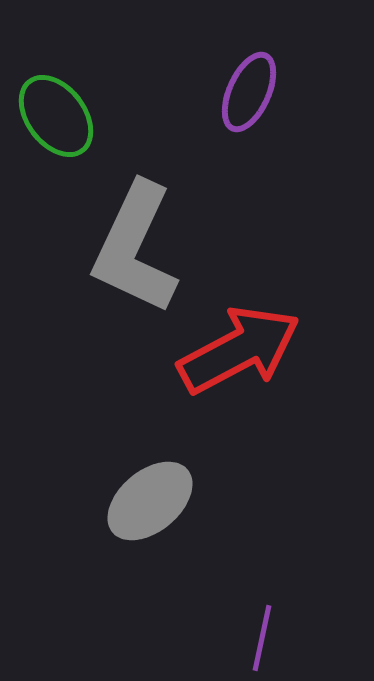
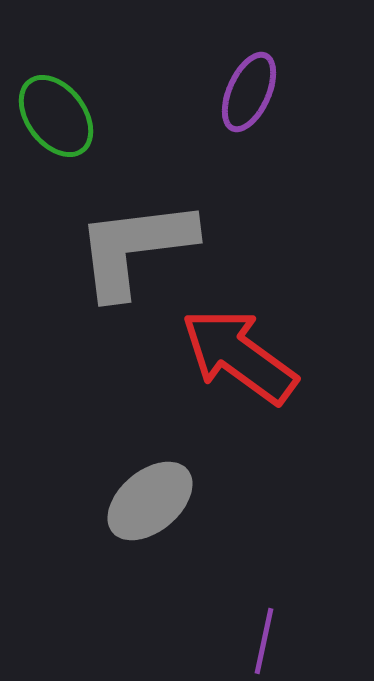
gray L-shape: rotated 58 degrees clockwise
red arrow: moved 6 px down; rotated 116 degrees counterclockwise
purple line: moved 2 px right, 3 px down
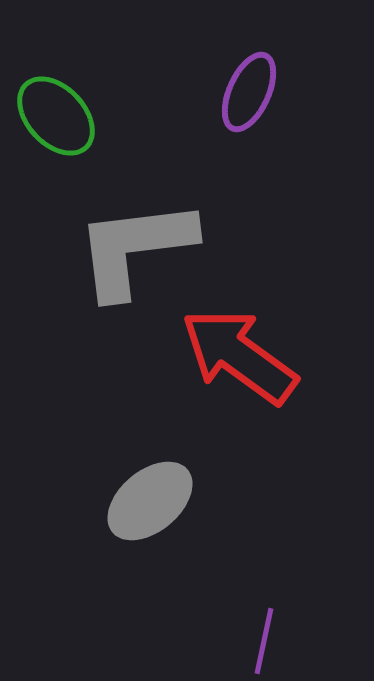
green ellipse: rotated 6 degrees counterclockwise
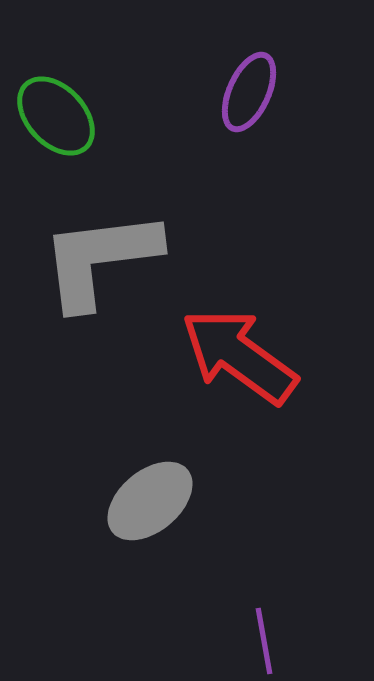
gray L-shape: moved 35 px left, 11 px down
purple line: rotated 22 degrees counterclockwise
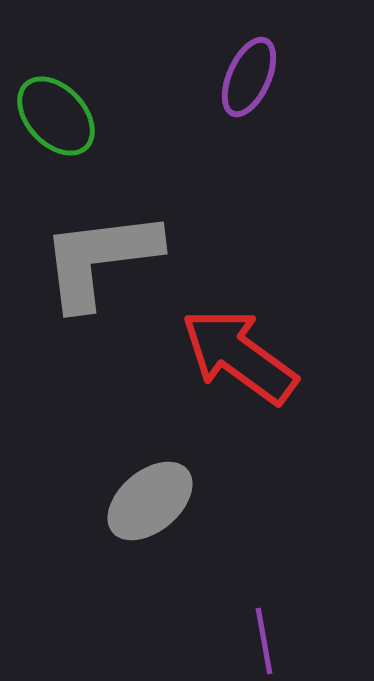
purple ellipse: moved 15 px up
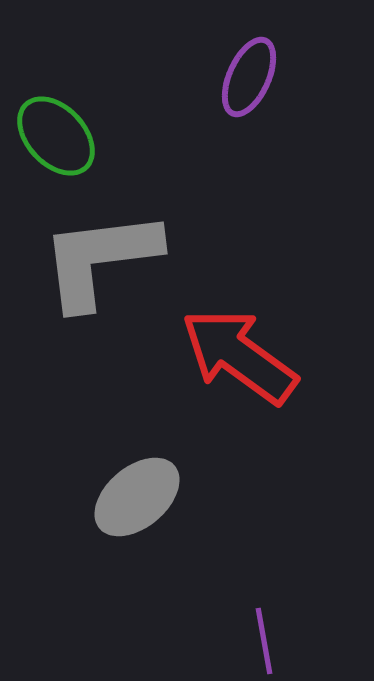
green ellipse: moved 20 px down
gray ellipse: moved 13 px left, 4 px up
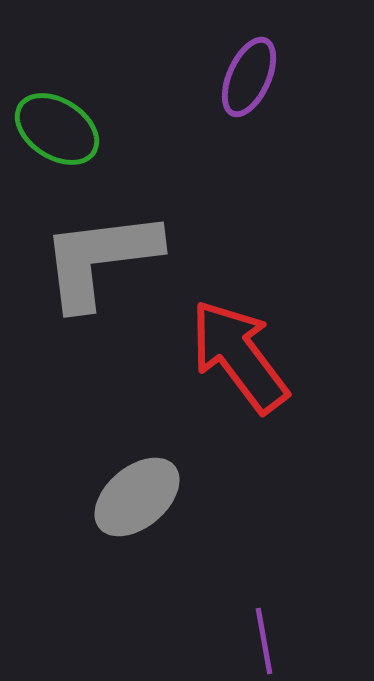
green ellipse: moved 1 px right, 7 px up; rotated 14 degrees counterclockwise
red arrow: rotated 17 degrees clockwise
